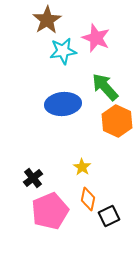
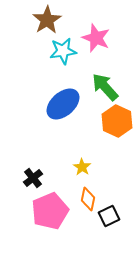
blue ellipse: rotated 36 degrees counterclockwise
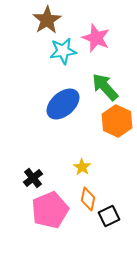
pink pentagon: moved 1 px up
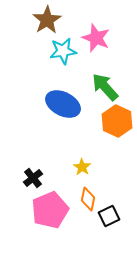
blue ellipse: rotated 68 degrees clockwise
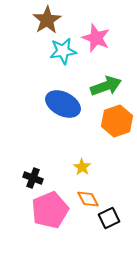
green arrow: moved 1 px right, 1 px up; rotated 112 degrees clockwise
orange hexagon: rotated 16 degrees clockwise
black cross: rotated 30 degrees counterclockwise
orange diamond: rotated 40 degrees counterclockwise
black square: moved 2 px down
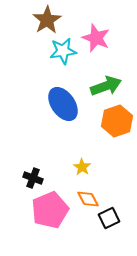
blue ellipse: rotated 28 degrees clockwise
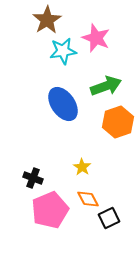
orange hexagon: moved 1 px right, 1 px down
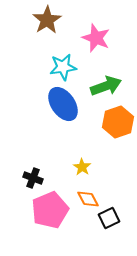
cyan star: moved 16 px down
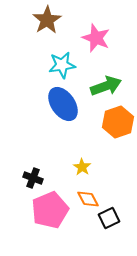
cyan star: moved 1 px left, 2 px up
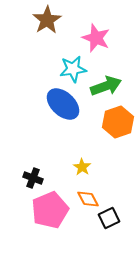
cyan star: moved 11 px right, 4 px down
blue ellipse: rotated 12 degrees counterclockwise
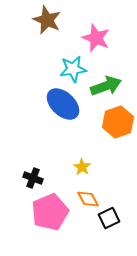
brown star: rotated 16 degrees counterclockwise
pink pentagon: moved 2 px down
